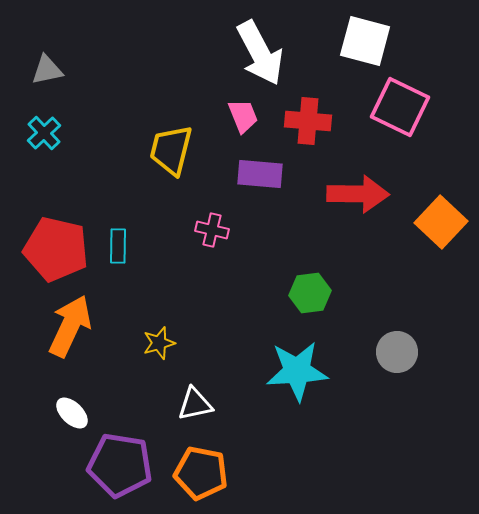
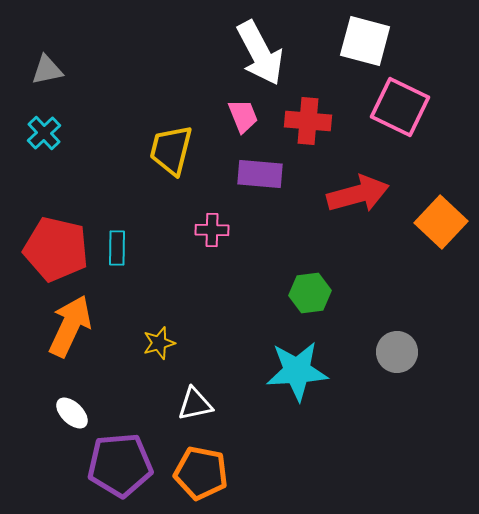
red arrow: rotated 16 degrees counterclockwise
pink cross: rotated 12 degrees counterclockwise
cyan rectangle: moved 1 px left, 2 px down
purple pentagon: rotated 14 degrees counterclockwise
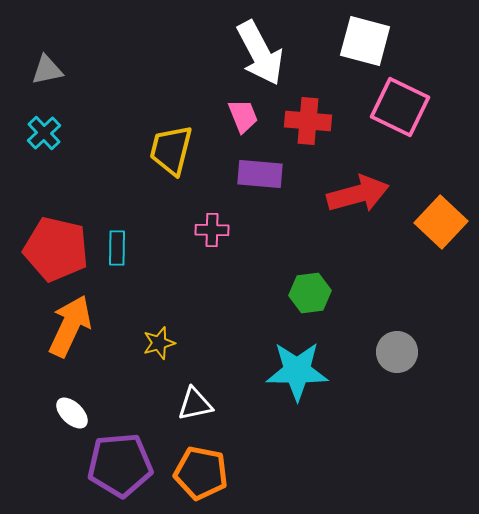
cyan star: rotated 4 degrees clockwise
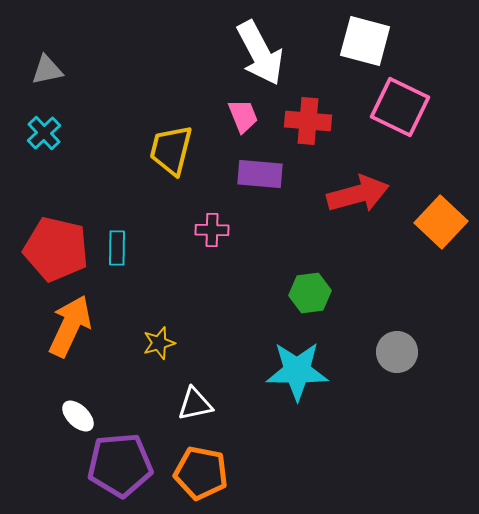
white ellipse: moved 6 px right, 3 px down
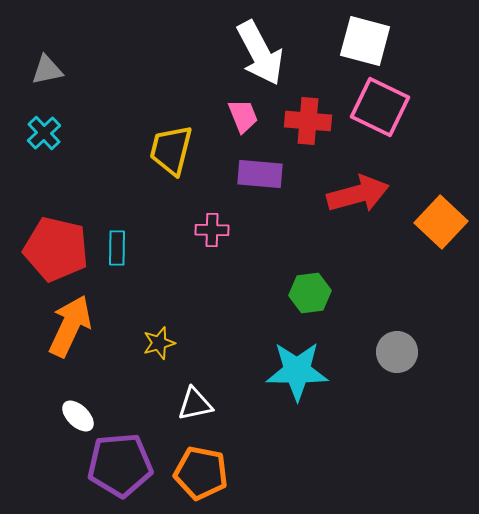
pink square: moved 20 px left
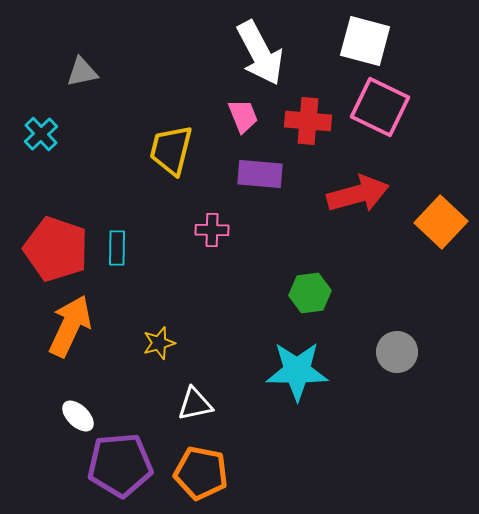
gray triangle: moved 35 px right, 2 px down
cyan cross: moved 3 px left, 1 px down
red pentagon: rotated 6 degrees clockwise
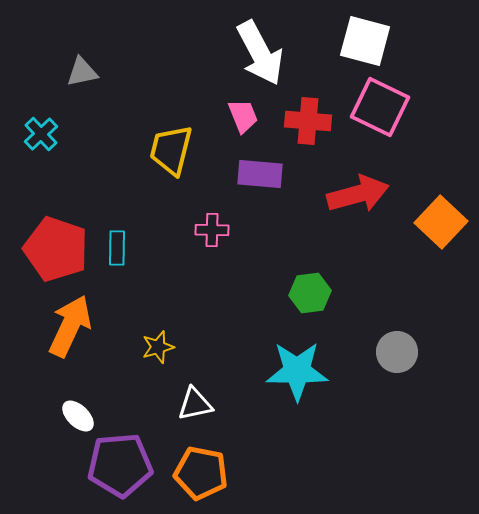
yellow star: moved 1 px left, 4 px down
